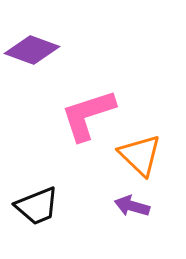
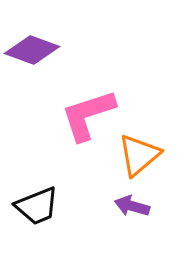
orange triangle: moved 1 px left; rotated 36 degrees clockwise
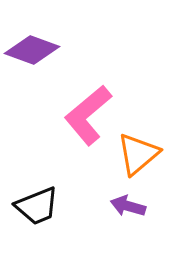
pink L-shape: rotated 22 degrees counterclockwise
orange triangle: moved 1 px left, 1 px up
purple arrow: moved 4 px left
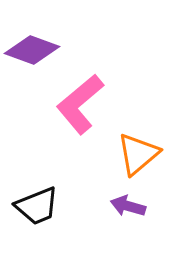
pink L-shape: moved 8 px left, 11 px up
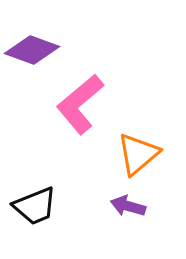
black trapezoid: moved 2 px left
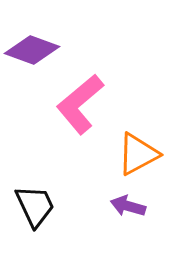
orange triangle: rotated 12 degrees clockwise
black trapezoid: rotated 93 degrees counterclockwise
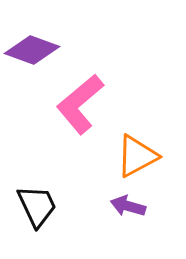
orange triangle: moved 1 px left, 2 px down
black trapezoid: moved 2 px right
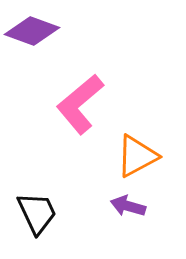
purple diamond: moved 19 px up
black trapezoid: moved 7 px down
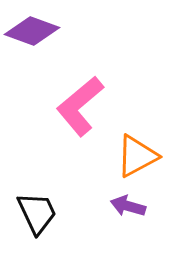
pink L-shape: moved 2 px down
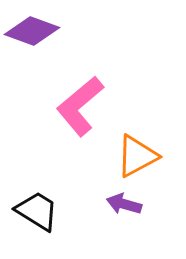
purple arrow: moved 4 px left, 2 px up
black trapezoid: moved 2 px up; rotated 33 degrees counterclockwise
